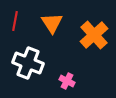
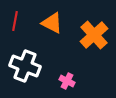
orange triangle: rotated 30 degrees counterclockwise
white cross: moved 3 px left, 3 px down
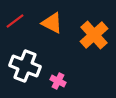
red line: rotated 42 degrees clockwise
pink cross: moved 9 px left
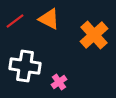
orange triangle: moved 3 px left, 4 px up
white cross: rotated 12 degrees counterclockwise
pink cross: moved 1 px right, 1 px down; rotated 28 degrees clockwise
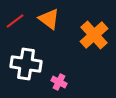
orange triangle: rotated 10 degrees clockwise
white cross: moved 1 px right, 2 px up
pink cross: rotated 28 degrees counterclockwise
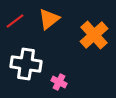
orange triangle: rotated 45 degrees clockwise
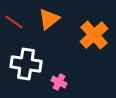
red line: moved 1 px left, 1 px down; rotated 72 degrees clockwise
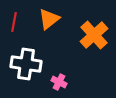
red line: rotated 66 degrees clockwise
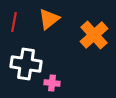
pink cross: moved 7 px left, 1 px down; rotated 21 degrees counterclockwise
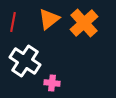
red line: moved 1 px left
orange cross: moved 10 px left, 12 px up
white cross: moved 1 px left, 3 px up; rotated 24 degrees clockwise
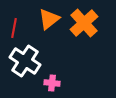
red line: moved 1 px right, 6 px down
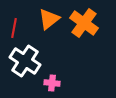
orange cross: rotated 12 degrees counterclockwise
